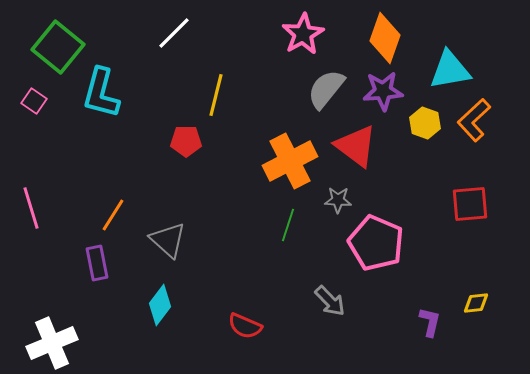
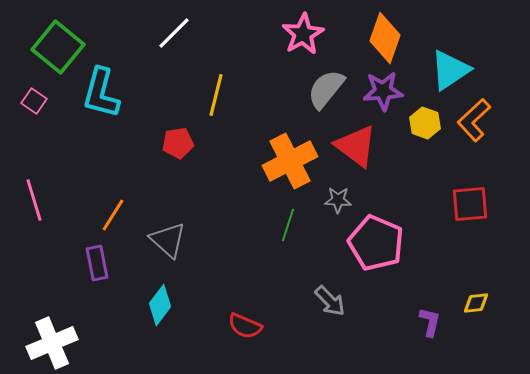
cyan triangle: rotated 24 degrees counterclockwise
red pentagon: moved 8 px left, 2 px down; rotated 8 degrees counterclockwise
pink line: moved 3 px right, 8 px up
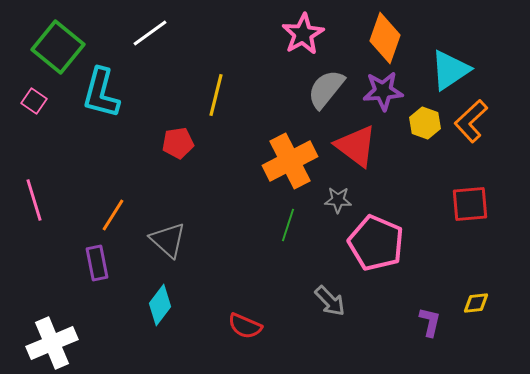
white line: moved 24 px left; rotated 9 degrees clockwise
orange L-shape: moved 3 px left, 1 px down
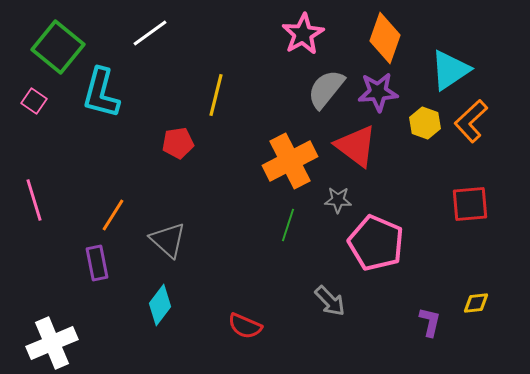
purple star: moved 5 px left, 1 px down
